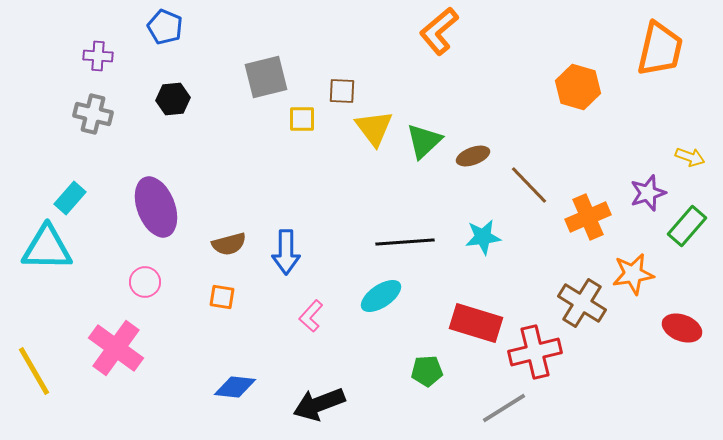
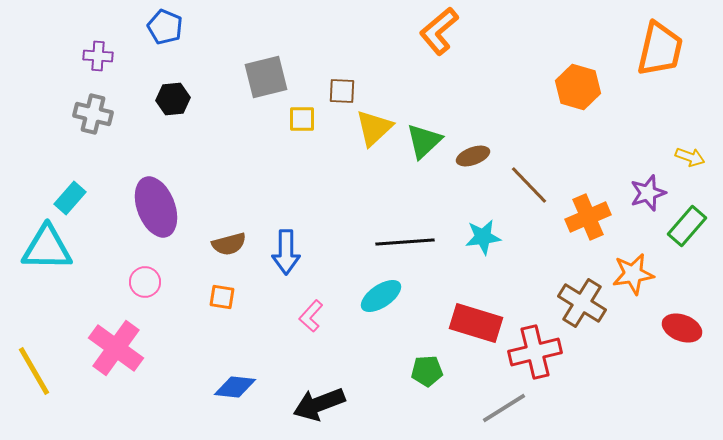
yellow triangle: rotated 24 degrees clockwise
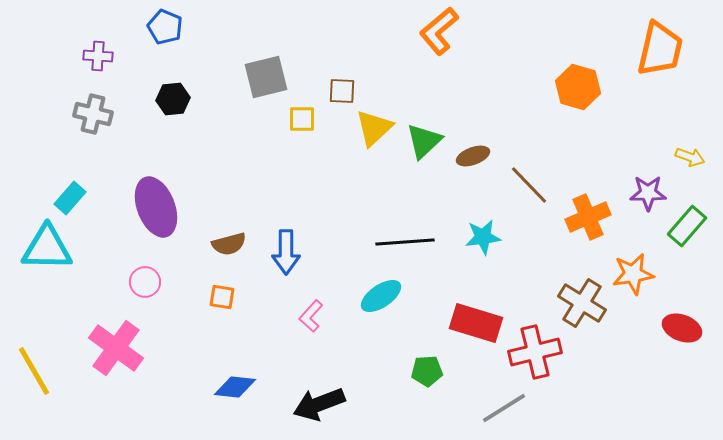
purple star: rotated 18 degrees clockwise
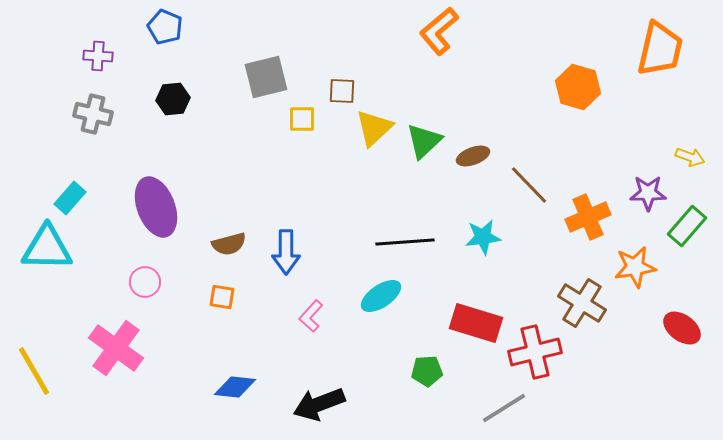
orange star: moved 2 px right, 7 px up
red ellipse: rotated 15 degrees clockwise
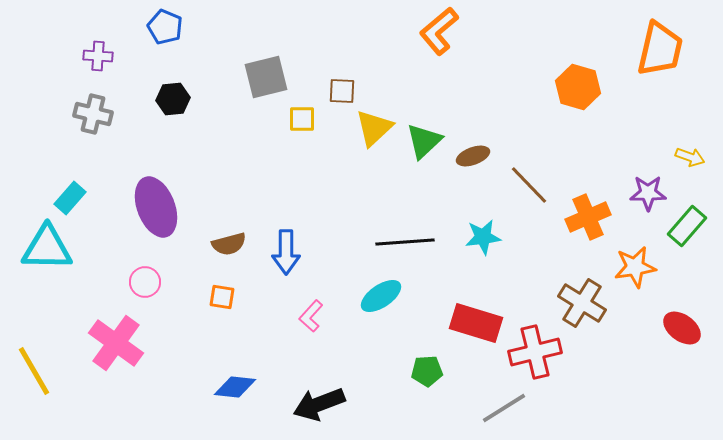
pink cross: moved 5 px up
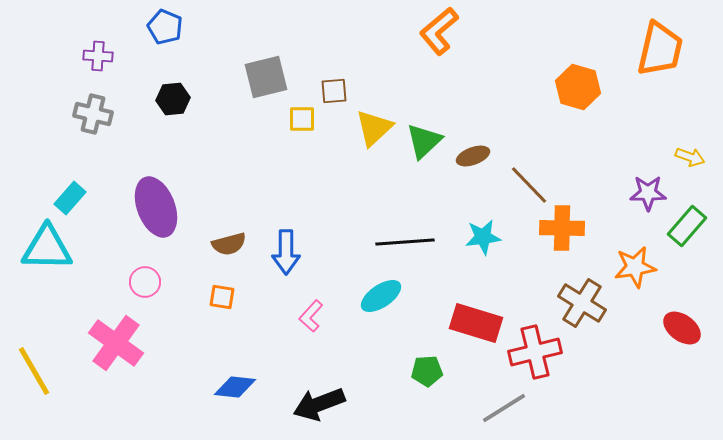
brown square: moved 8 px left; rotated 8 degrees counterclockwise
orange cross: moved 26 px left, 11 px down; rotated 24 degrees clockwise
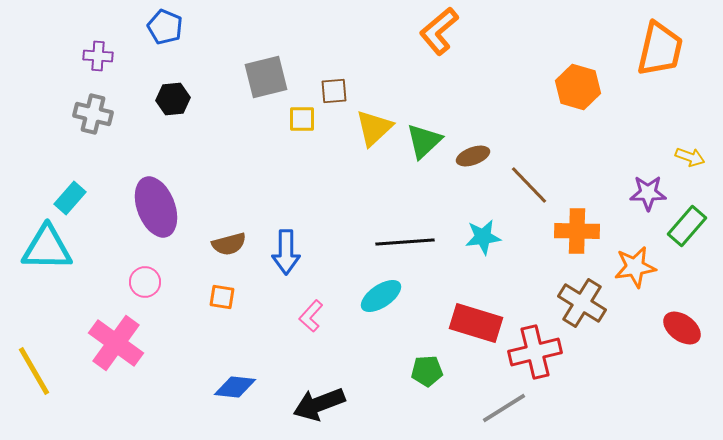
orange cross: moved 15 px right, 3 px down
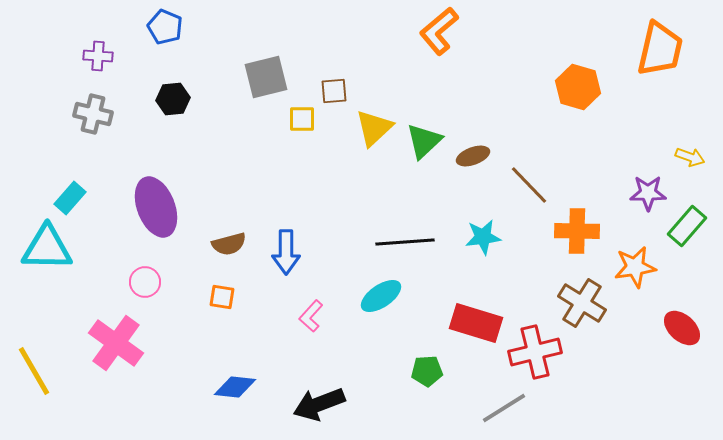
red ellipse: rotated 6 degrees clockwise
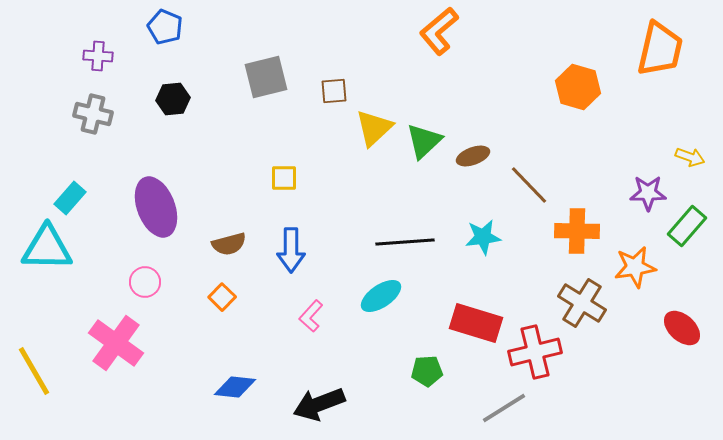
yellow square: moved 18 px left, 59 px down
blue arrow: moved 5 px right, 2 px up
orange square: rotated 36 degrees clockwise
